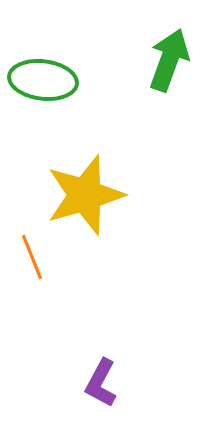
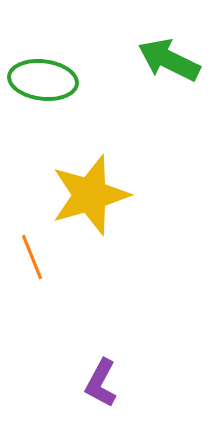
green arrow: rotated 84 degrees counterclockwise
yellow star: moved 5 px right
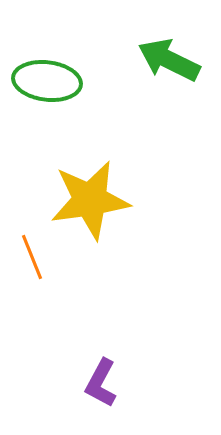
green ellipse: moved 4 px right, 1 px down
yellow star: moved 5 px down; rotated 8 degrees clockwise
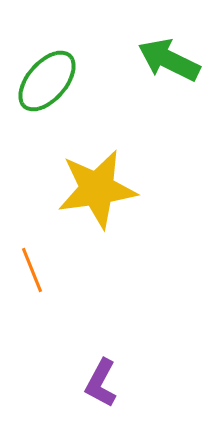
green ellipse: rotated 56 degrees counterclockwise
yellow star: moved 7 px right, 11 px up
orange line: moved 13 px down
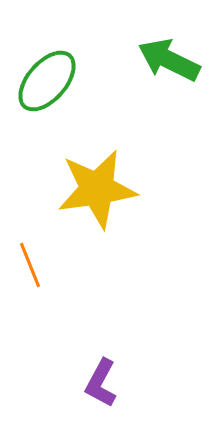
orange line: moved 2 px left, 5 px up
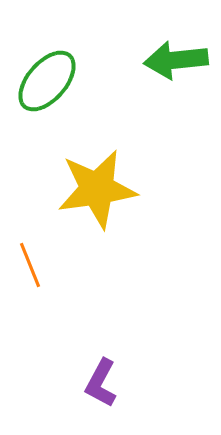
green arrow: moved 7 px right; rotated 32 degrees counterclockwise
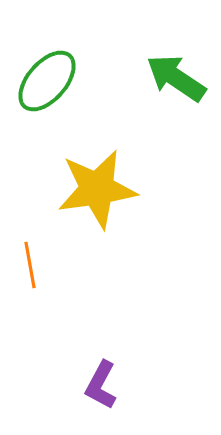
green arrow: moved 18 px down; rotated 40 degrees clockwise
orange line: rotated 12 degrees clockwise
purple L-shape: moved 2 px down
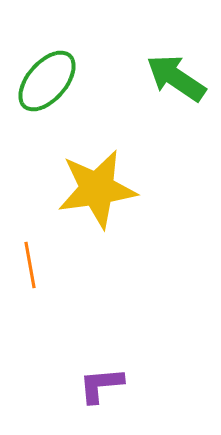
purple L-shape: rotated 57 degrees clockwise
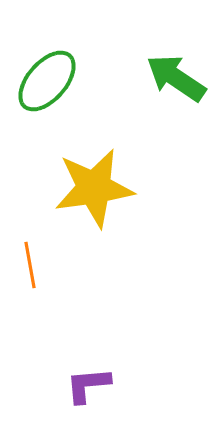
yellow star: moved 3 px left, 1 px up
purple L-shape: moved 13 px left
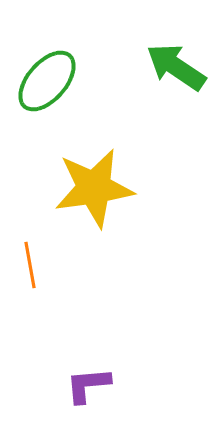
green arrow: moved 11 px up
